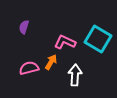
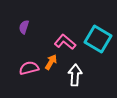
pink L-shape: rotated 15 degrees clockwise
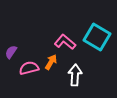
purple semicircle: moved 13 px left, 25 px down; rotated 16 degrees clockwise
cyan square: moved 1 px left, 2 px up
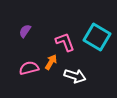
pink L-shape: rotated 30 degrees clockwise
purple semicircle: moved 14 px right, 21 px up
white arrow: moved 1 px down; rotated 105 degrees clockwise
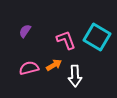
pink L-shape: moved 1 px right, 2 px up
orange arrow: moved 3 px right, 3 px down; rotated 28 degrees clockwise
white arrow: rotated 70 degrees clockwise
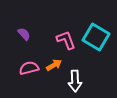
purple semicircle: moved 1 px left, 3 px down; rotated 104 degrees clockwise
cyan square: moved 1 px left
white arrow: moved 5 px down
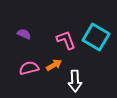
purple semicircle: rotated 24 degrees counterclockwise
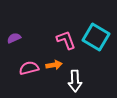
purple semicircle: moved 10 px left, 4 px down; rotated 48 degrees counterclockwise
orange arrow: rotated 21 degrees clockwise
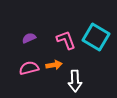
purple semicircle: moved 15 px right
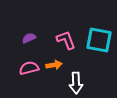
cyan square: moved 3 px right, 3 px down; rotated 20 degrees counterclockwise
white arrow: moved 1 px right, 2 px down
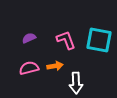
orange arrow: moved 1 px right, 1 px down
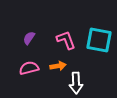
purple semicircle: rotated 32 degrees counterclockwise
orange arrow: moved 3 px right
